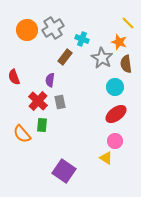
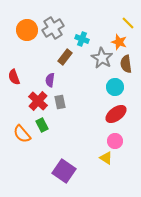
green rectangle: rotated 32 degrees counterclockwise
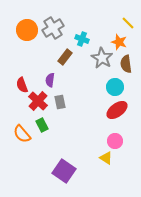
red semicircle: moved 8 px right, 8 px down
red ellipse: moved 1 px right, 4 px up
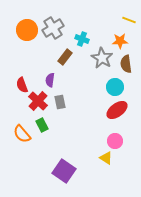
yellow line: moved 1 px right, 3 px up; rotated 24 degrees counterclockwise
orange star: moved 1 px right, 1 px up; rotated 21 degrees counterclockwise
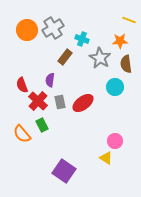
gray star: moved 2 px left
red ellipse: moved 34 px left, 7 px up
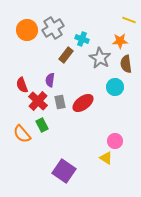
brown rectangle: moved 1 px right, 2 px up
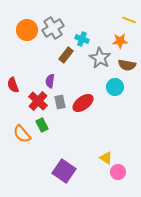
brown semicircle: moved 1 px right, 1 px down; rotated 72 degrees counterclockwise
purple semicircle: moved 1 px down
red semicircle: moved 9 px left
pink circle: moved 3 px right, 31 px down
